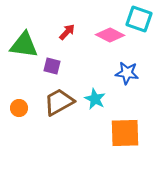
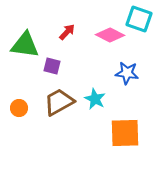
green triangle: moved 1 px right
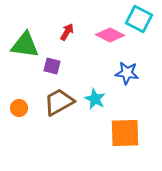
cyan square: rotated 8 degrees clockwise
red arrow: rotated 12 degrees counterclockwise
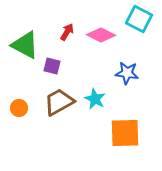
pink diamond: moved 9 px left
green triangle: rotated 20 degrees clockwise
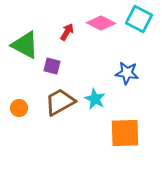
pink diamond: moved 12 px up
brown trapezoid: moved 1 px right
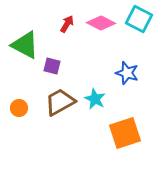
red arrow: moved 8 px up
blue star: rotated 10 degrees clockwise
orange square: rotated 16 degrees counterclockwise
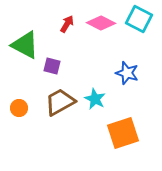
orange square: moved 2 px left
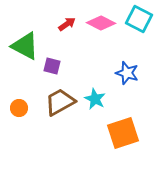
red arrow: rotated 24 degrees clockwise
green triangle: moved 1 px down
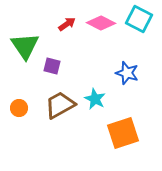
green triangle: rotated 28 degrees clockwise
brown trapezoid: moved 3 px down
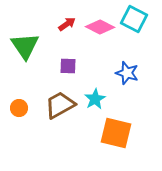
cyan square: moved 5 px left
pink diamond: moved 1 px left, 4 px down
purple square: moved 16 px right; rotated 12 degrees counterclockwise
cyan star: rotated 15 degrees clockwise
orange square: moved 7 px left; rotated 32 degrees clockwise
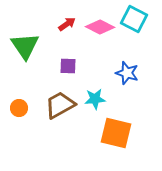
cyan star: rotated 25 degrees clockwise
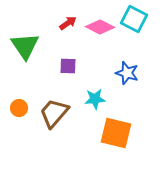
red arrow: moved 1 px right, 1 px up
brown trapezoid: moved 6 px left, 8 px down; rotated 20 degrees counterclockwise
